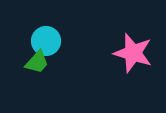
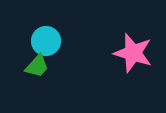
green trapezoid: moved 4 px down
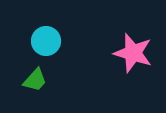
green trapezoid: moved 2 px left, 14 px down
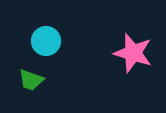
green trapezoid: moved 4 px left; rotated 68 degrees clockwise
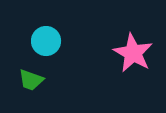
pink star: rotated 12 degrees clockwise
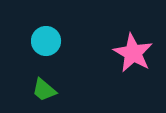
green trapezoid: moved 13 px right, 10 px down; rotated 20 degrees clockwise
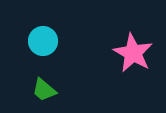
cyan circle: moved 3 px left
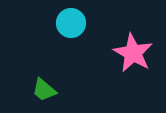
cyan circle: moved 28 px right, 18 px up
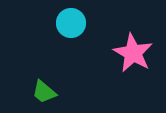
green trapezoid: moved 2 px down
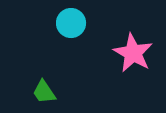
green trapezoid: rotated 16 degrees clockwise
